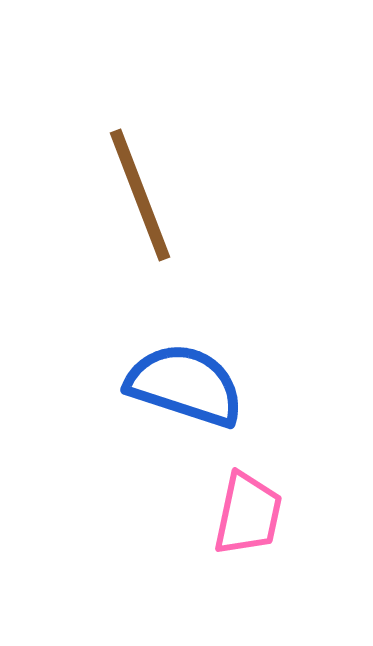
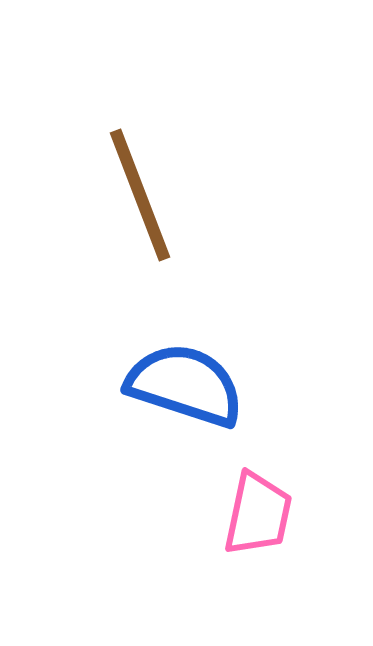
pink trapezoid: moved 10 px right
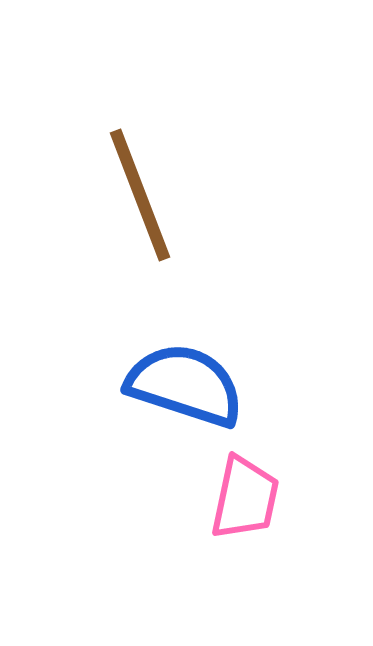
pink trapezoid: moved 13 px left, 16 px up
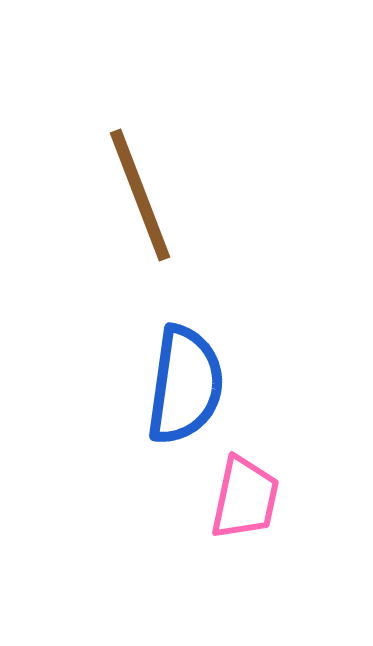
blue semicircle: rotated 80 degrees clockwise
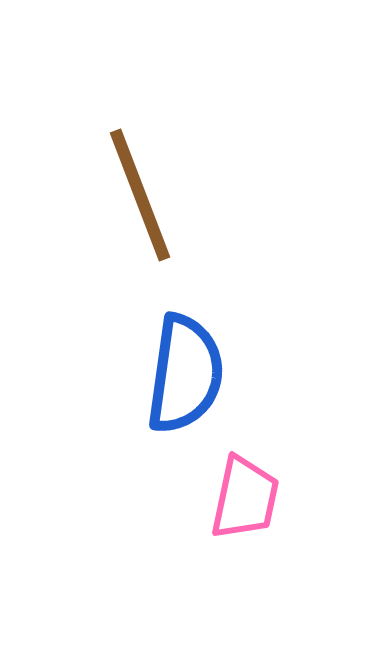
blue semicircle: moved 11 px up
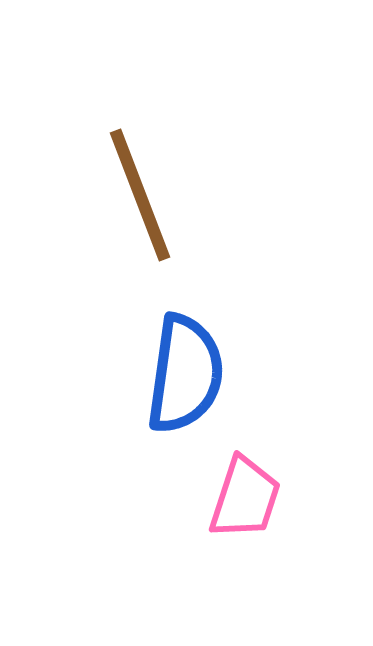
pink trapezoid: rotated 6 degrees clockwise
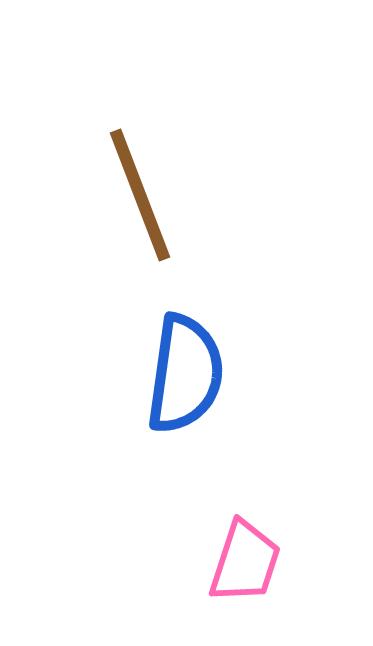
pink trapezoid: moved 64 px down
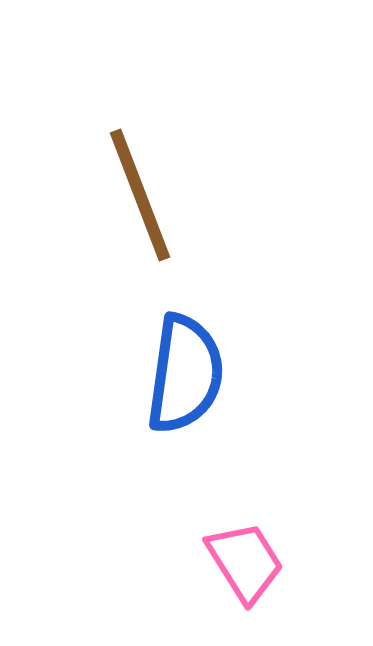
pink trapezoid: rotated 50 degrees counterclockwise
